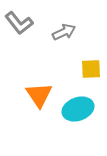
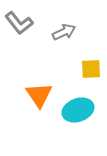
cyan ellipse: moved 1 px down
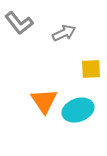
gray arrow: moved 1 px down
orange triangle: moved 5 px right, 6 px down
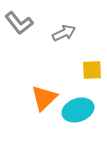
yellow square: moved 1 px right, 1 px down
orange triangle: moved 3 px up; rotated 20 degrees clockwise
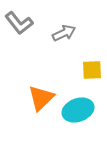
orange triangle: moved 3 px left
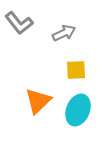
yellow square: moved 16 px left
orange triangle: moved 3 px left, 3 px down
cyan ellipse: rotated 48 degrees counterclockwise
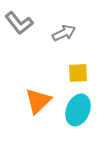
yellow square: moved 2 px right, 3 px down
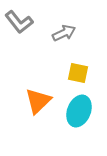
gray L-shape: moved 1 px up
yellow square: rotated 15 degrees clockwise
cyan ellipse: moved 1 px right, 1 px down
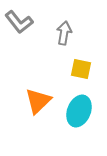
gray arrow: rotated 55 degrees counterclockwise
yellow square: moved 3 px right, 4 px up
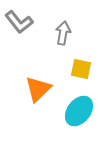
gray arrow: moved 1 px left
orange triangle: moved 12 px up
cyan ellipse: rotated 16 degrees clockwise
